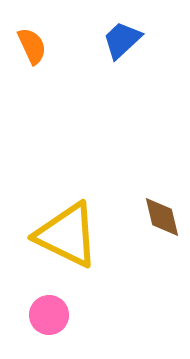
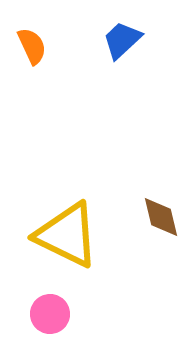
brown diamond: moved 1 px left
pink circle: moved 1 px right, 1 px up
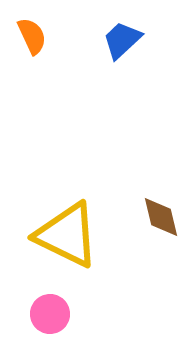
orange semicircle: moved 10 px up
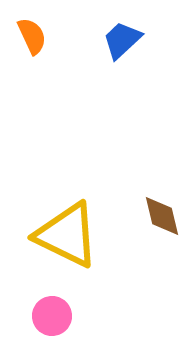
brown diamond: moved 1 px right, 1 px up
pink circle: moved 2 px right, 2 px down
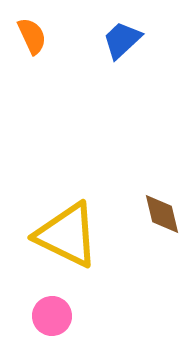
brown diamond: moved 2 px up
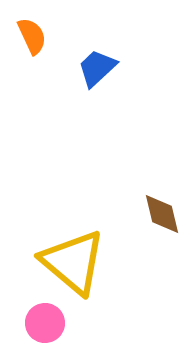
blue trapezoid: moved 25 px left, 28 px down
yellow triangle: moved 6 px right, 27 px down; rotated 14 degrees clockwise
pink circle: moved 7 px left, 7 px down
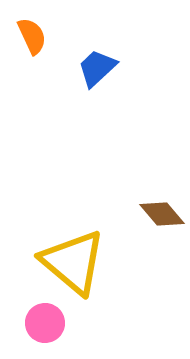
brown diamond: rotated 27 degrees counterclockwise
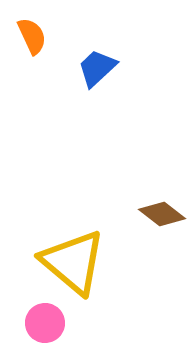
brown diamond: rotated 12 degrees counterclockwise
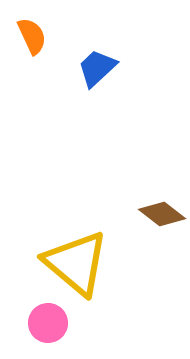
yellow triangle: moved 3 px right, 1 px down
pink circle: moved 3 px right
